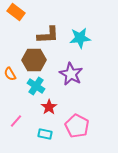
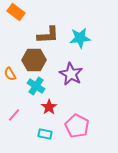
pink line: moved 2 px left, 6 px up
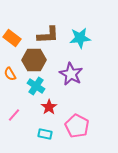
orange rectangle: moved 4 px left, 26 px down
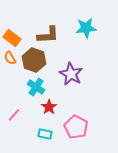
cyan star: moved 6 px right, 10 px up
brown hexagon: rotated 20 degrees clockwise
orange semicircle: moved 16 px up
cyan cross: moved 1 px down
pink pentagon: moved 1 px left, 1 px down
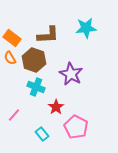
cyan cross: rotated 12 degrees counterclockwise
red star: moved 7 px right
cyan rectangle: moved 3 px left; rotated 40 degrees clockwise
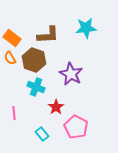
pink line: moved 2 px up; rotated 48 degrees counterclockwise
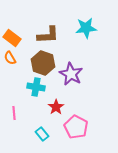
brown hexagon: moved 9 px right, 3 px down
cyan cross: rotated 12 degrees counterclockwise
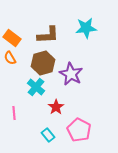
brown hexagon: rotated 25 degrees clockwise
cyan cross: rotated 30 degrees clockwise
pink pentagon: moved 3 px right, 3 px down
cyan rectangle: moved 6 px right, 1 px down
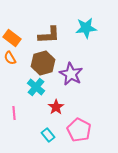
brown L-shape: moved 1 px right
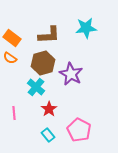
orange semicircle: rotated 24 degrees counterclockwise
red star: moved 7 px left, 2 px down
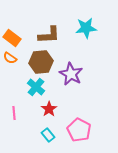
brown hexagon: moved 2 px left, 1 px up; rotated 10 degrees clockwise
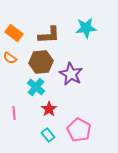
orange rectangle: moved 2 px right, 5 px up
